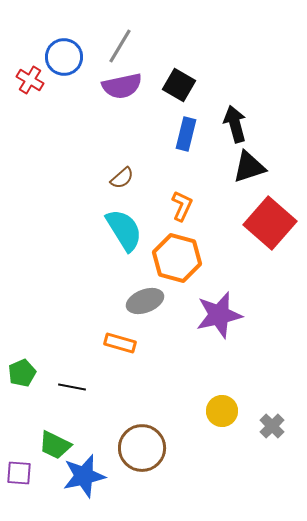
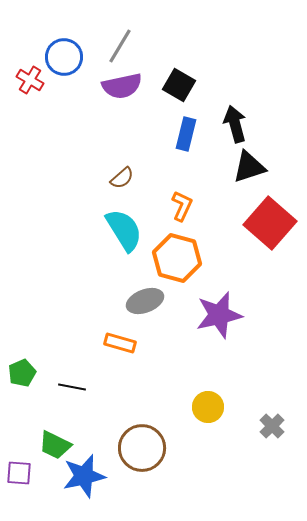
yellow circle: moved 14 px left, 4 px up
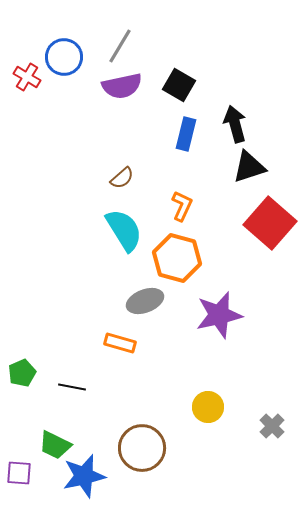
red cross: moved 3 px left, 3 px up
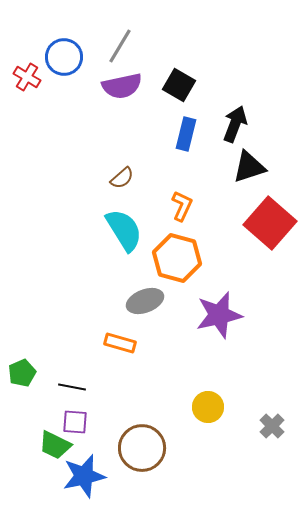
black arrow: rotated 36 degrees clockwise
purple square: moved 56 px right, 51 px up
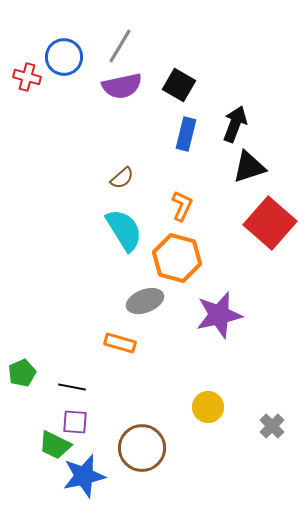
red cross: rotated 16 degrees counterclockwise
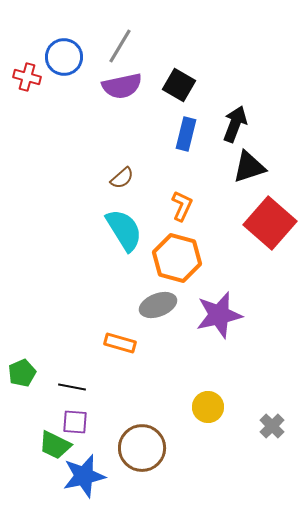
gray ellipse: moved 13 px right, 4 px down
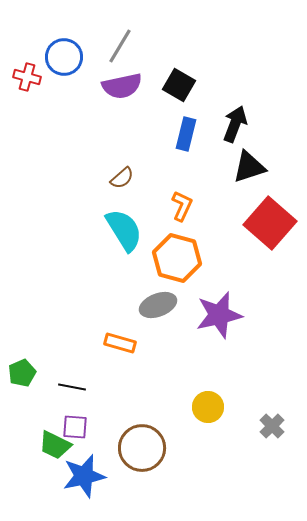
purple square: moved 5 px down
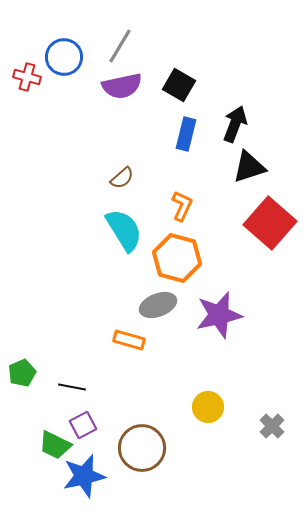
orange rectangle: moved 9 px right, 3 px up
purple square: moved 8 px right, 2 px up; rotated 32 degrees counterclockwise
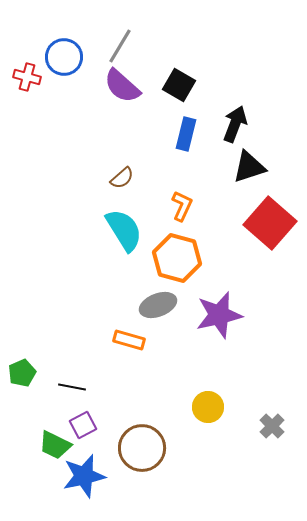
purple semicircle: rotated 54 degrees clockwise
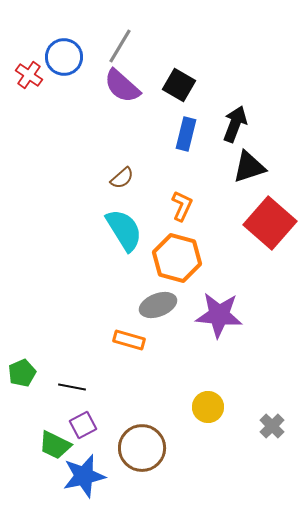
red cross: moved 2 px right, 2 px up; rotated 20 degrees clockwise
purple star: rotated 18 degrees clockwise
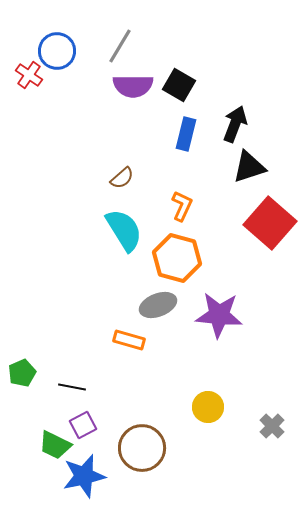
blue circle: moved 7 px left, 6 px up
purple semicircle: moved 11 px right; rotated 42 degrees counterclockwise
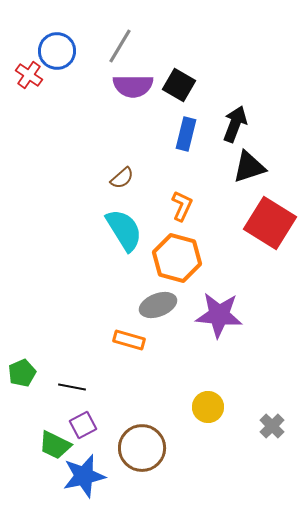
red square: rotated 9 degrees counterclockwise
